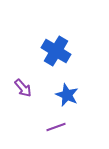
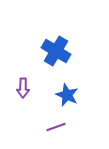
purple arrow: rotated 42 degrees clockwise
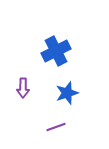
blue cross: rotated 32 degrees clockwise
blue star: moved 2 px up; rotated 30 degrees clockwise
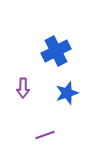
purple line: moved 11 px left, 8 px down
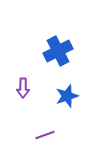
blue cross: moved 2 px right
blue star: moved 3 px down
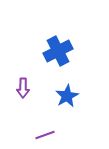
blue star: rotated 10 degrees counterclockwise
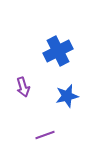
purple arrow: moved 1 px up; rotated 18 degrees counterclockwise
blue star: rotated 15 degrees clockwise
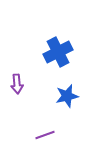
blue cross: moved 1 px down
purple arrow: moved 6 px left, 3 px up; rotated 12 degrees clockwise
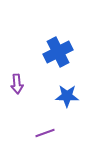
blue star: rotated 15 degrees clockwise
purple line: moved 2 px up
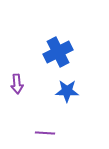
blue star: moved 5 px up
purple line: rotated 24 degrees clockwise
